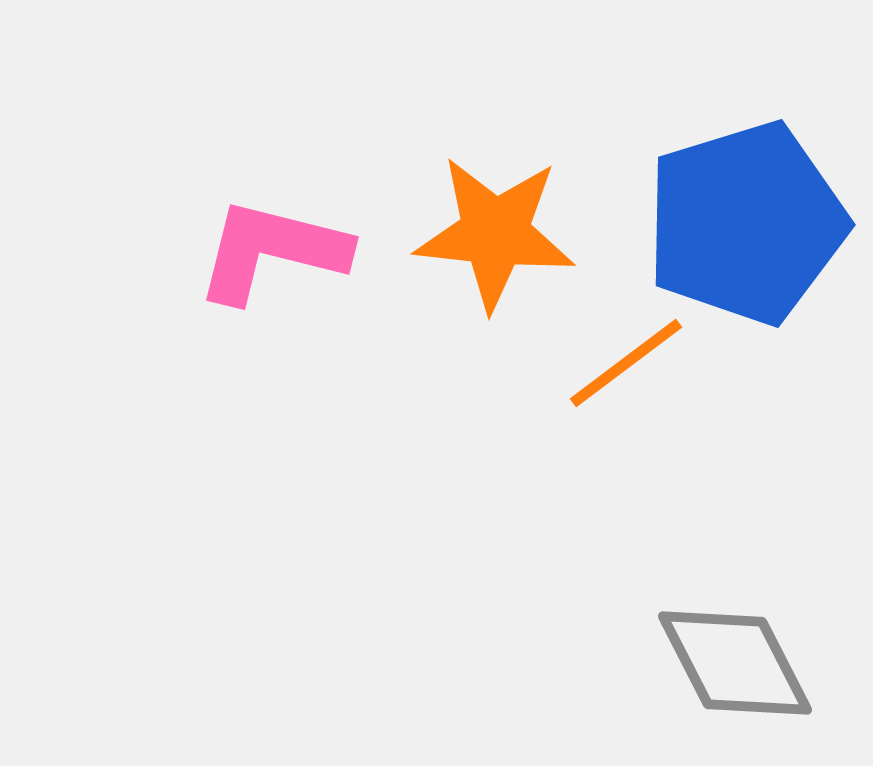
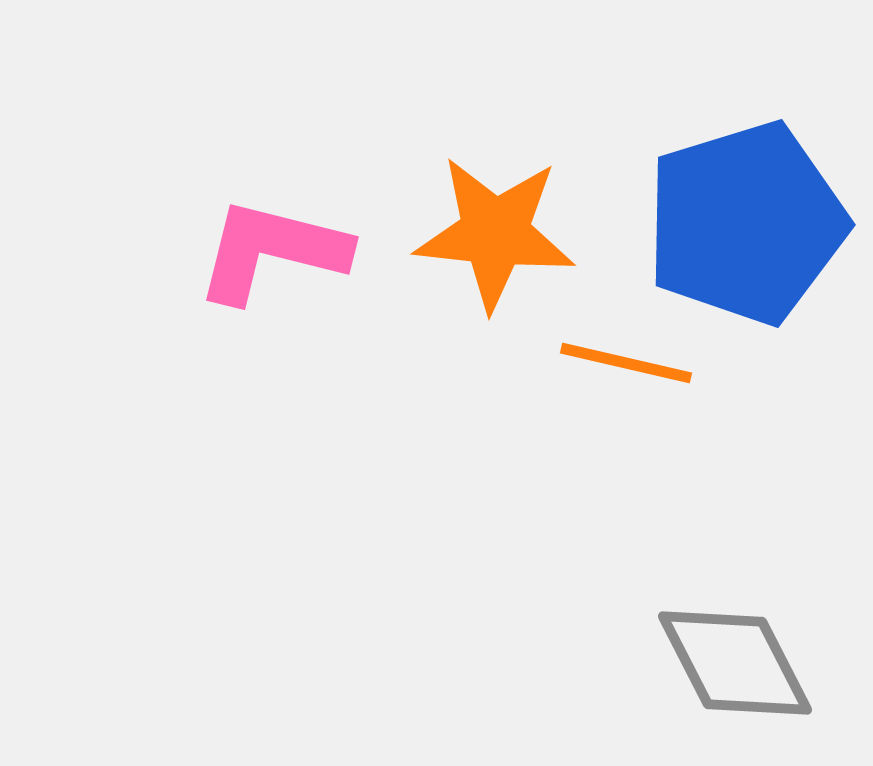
orange line: rotated 50 degrees clockwise
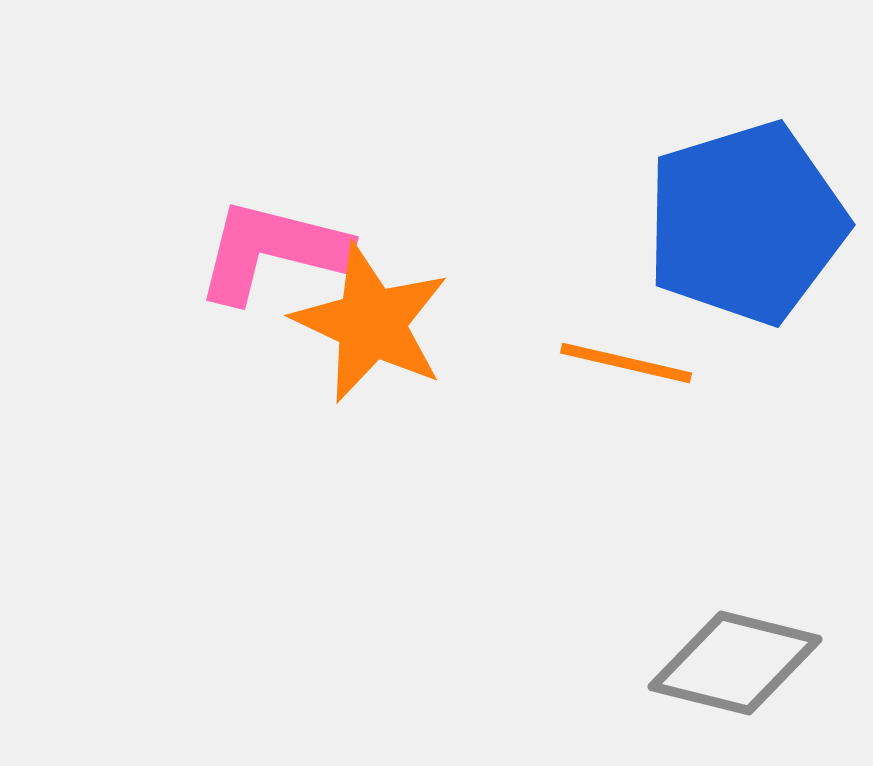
orange star: moved 124 px left, 90 px down; rotated 19 degrees clockwise
gray diamond: rotated 49 degrees counterclockwise
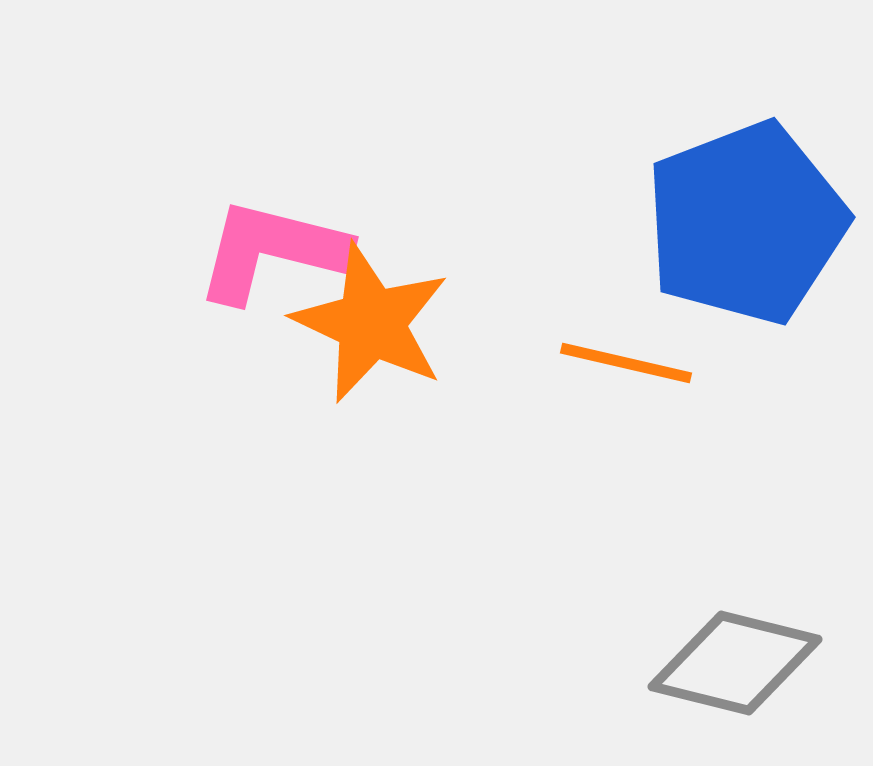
blue pentagon: rotated 4 degrees counterclockwise
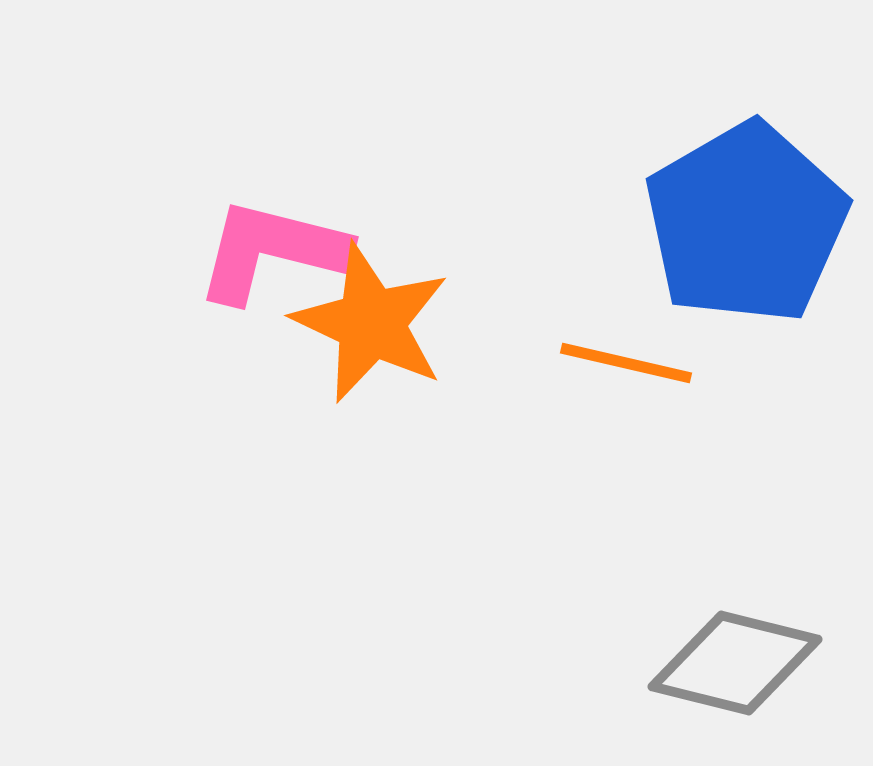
blue pentagon: rotated 9 degrees counterclockwise
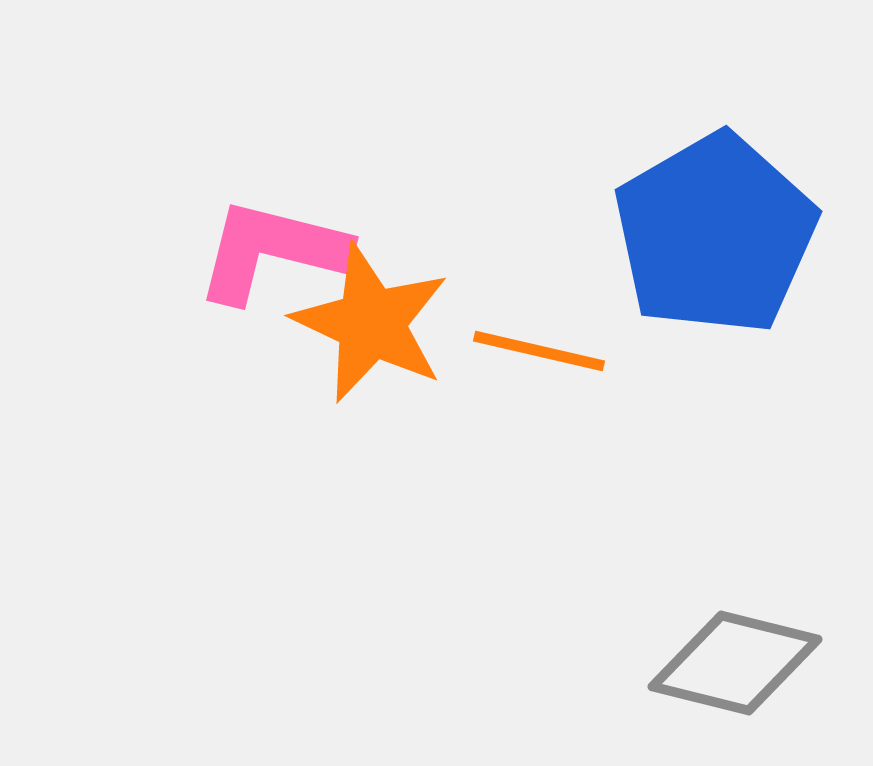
blue pentagon: moved 31 px left, 11 px down
orange line: moved 87 px left, 12 px up
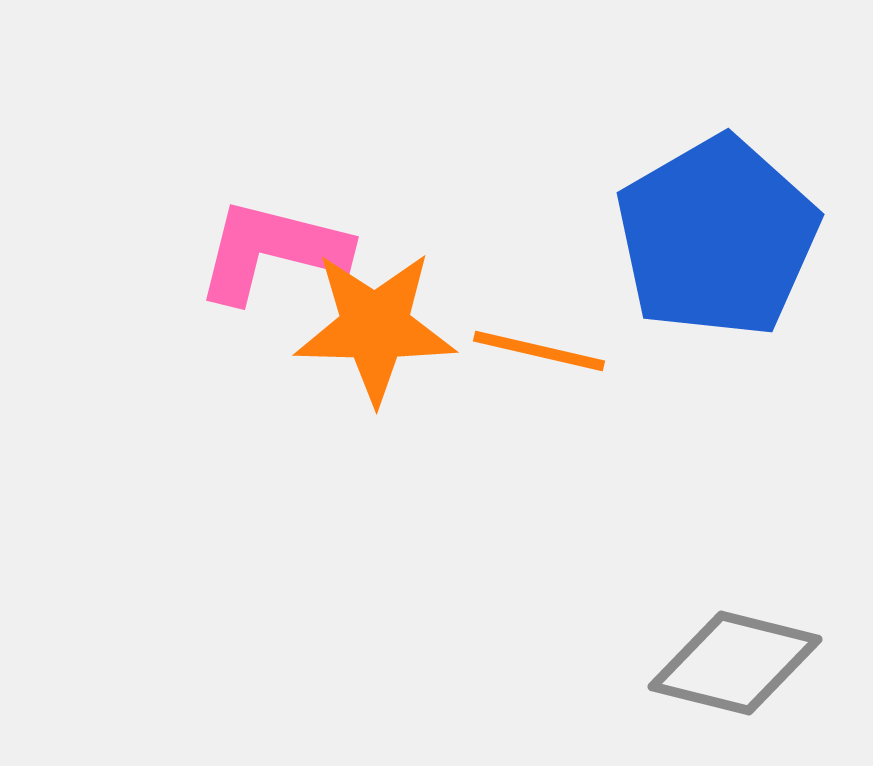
blue pentagon: moved 2 px right, 3 px down
orange star: moved 4 px right, 4 px down; rotated 24 degrees counterclockwise
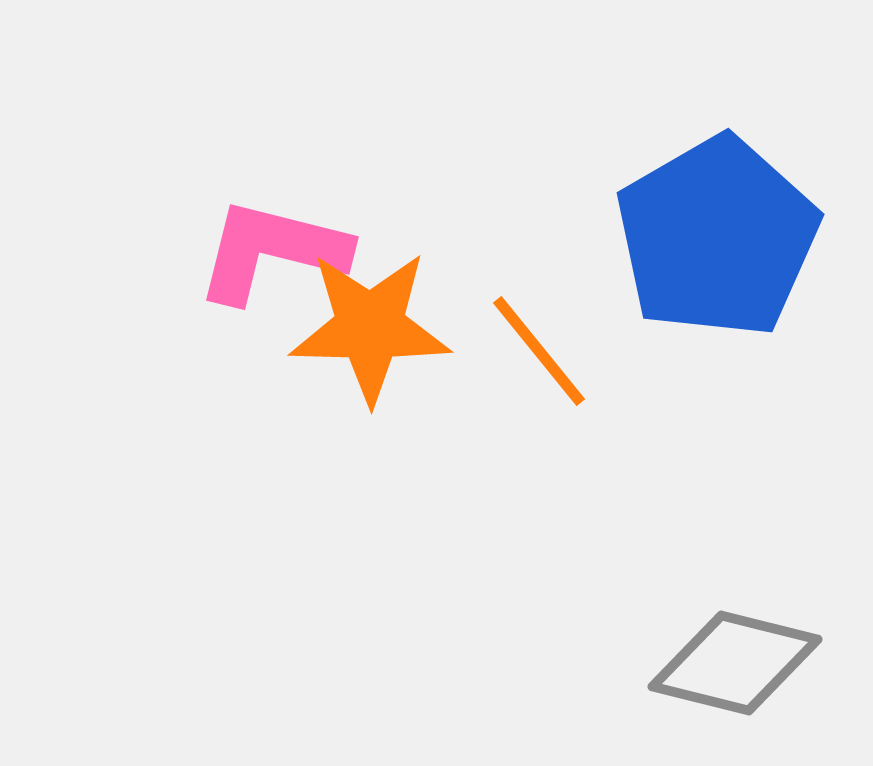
orange star: moved 5 px left
orange line: rotated 38 degrees clockwise
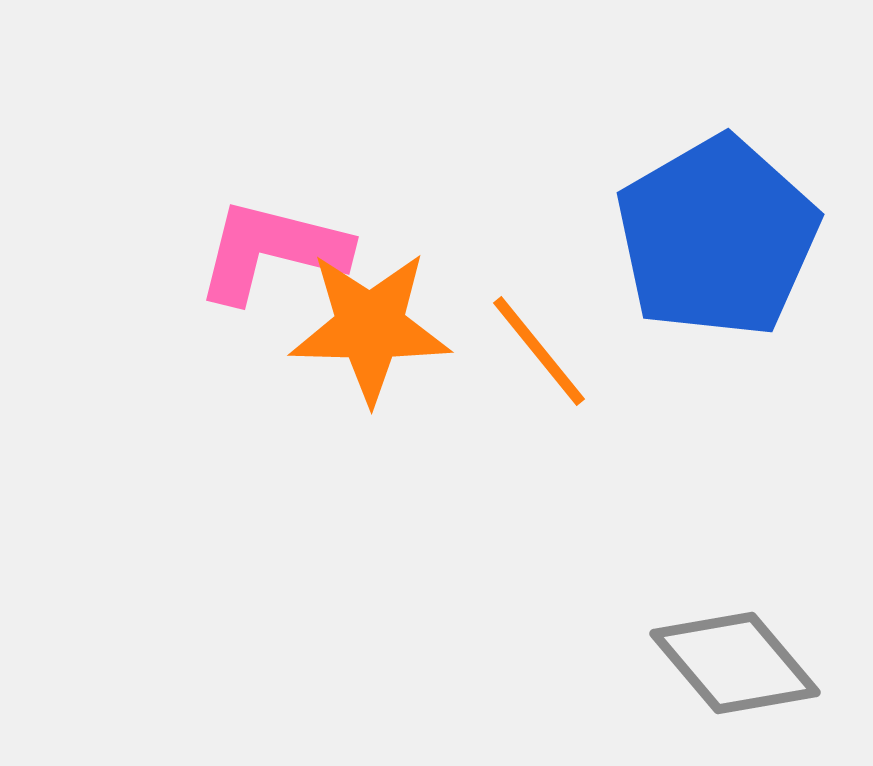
gray diamond: rotated 36 degrees clockwise
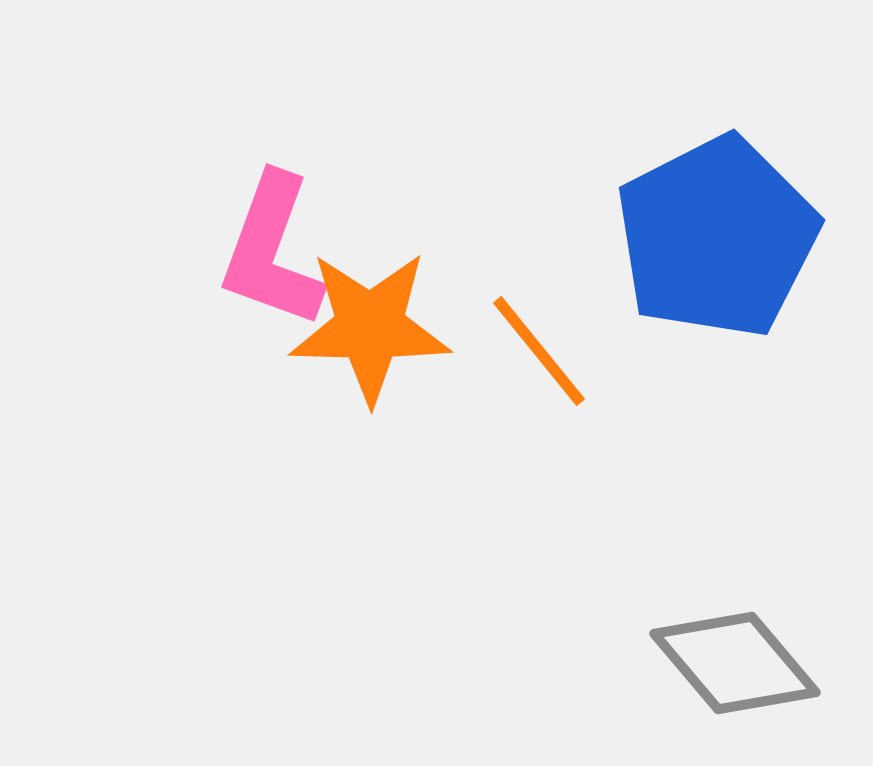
blue pentagon: rotated 3 degrees clockwise
pink L-shape: rotated 84 degrees counterclockwise
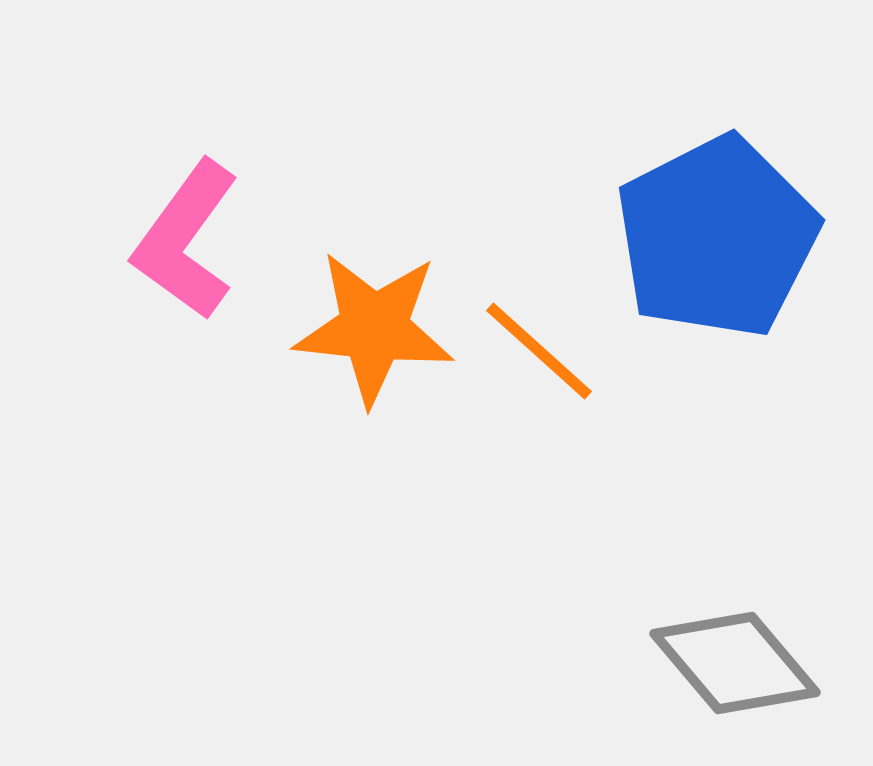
pink L-shape: moved 86 px left, 11 px up; rotated 16 degrees clockwise
orange star: moved 4 px right, 1 px down; rotated 5 degrees clockwise
orange line: rotated 9 degrees counterclockwise
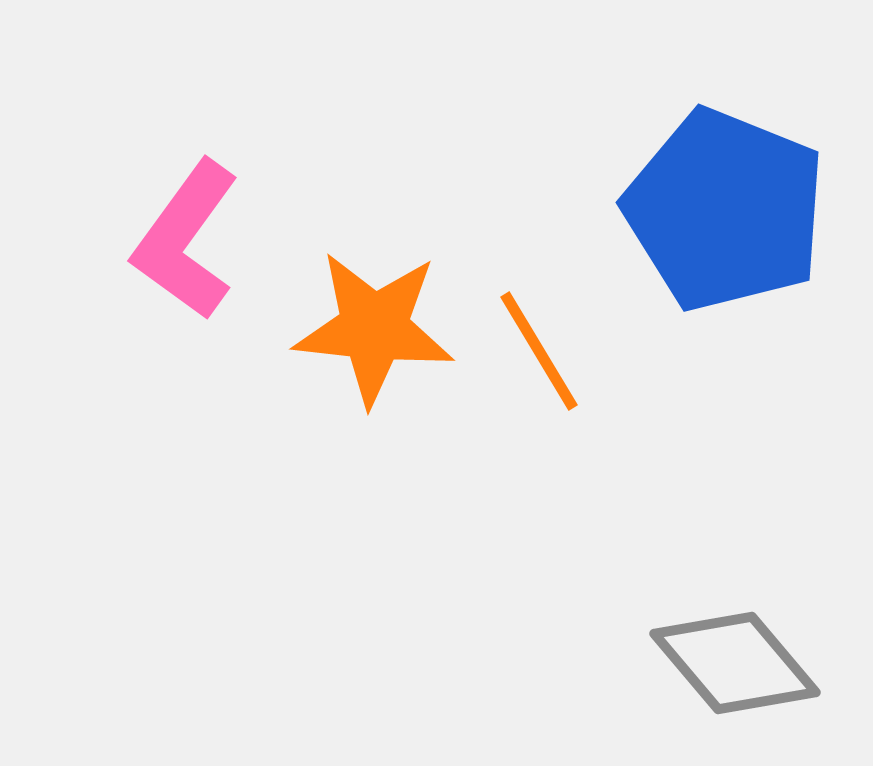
blue pentagon: moved 8 px right, 27 px up; rotated 23 degrees counterclockwise
orange line: rotated 17 degrees clockwise
